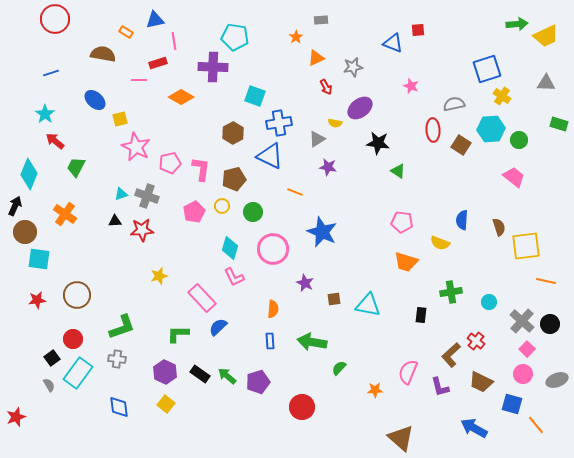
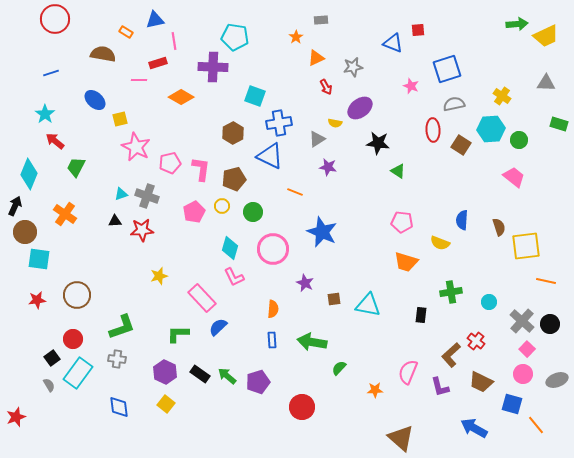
blue square at (487, 69): moved 40 px left
blue rectangle at (270, 341): moved 2 px right, 1 px up
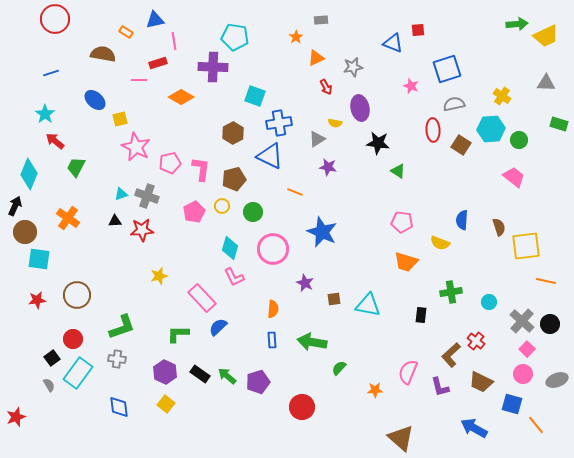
purple ellipse at (360, 108): rotated 65 degrees counterclockwise
orange cross at (65, 214): moved 3 px right, 4 px down
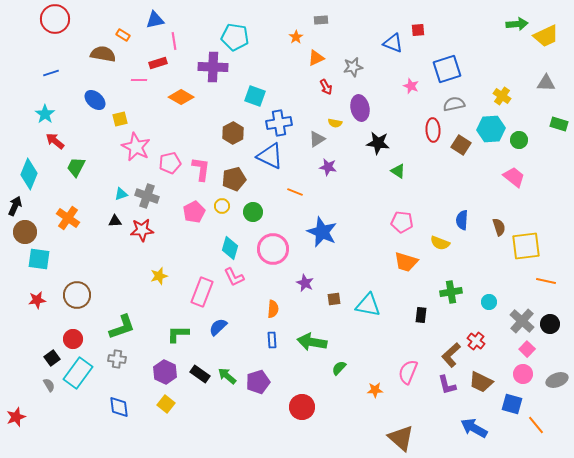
orange rectangle at (126, 32): moved 3 px left, 3 px down
pink rectangle at (202, 298): moved 6 px up; rotated 64 degrees clockwise
purple L-shape at (440, 387): moved 7 px right, 2 px up
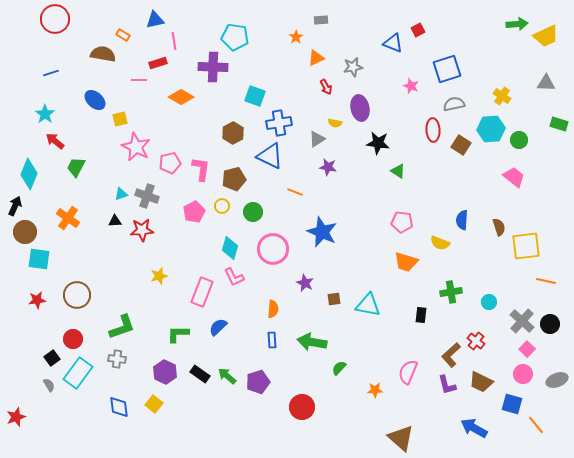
red square at (418, 30): rotated 24 degrees counterclockwise
yellow square at (166, 404): moved 12 px left
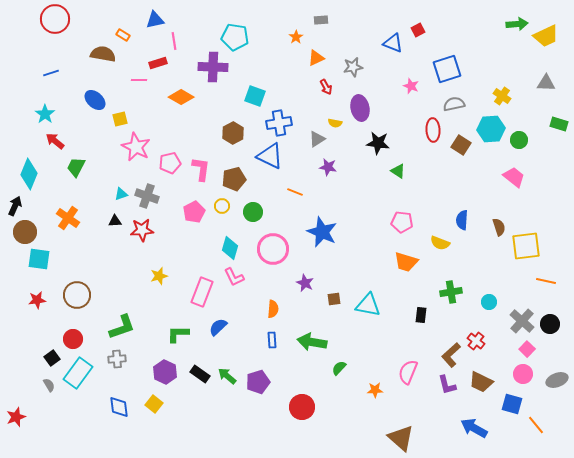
gray cross at (117, 359): rotated 12 degrees counterclockwise
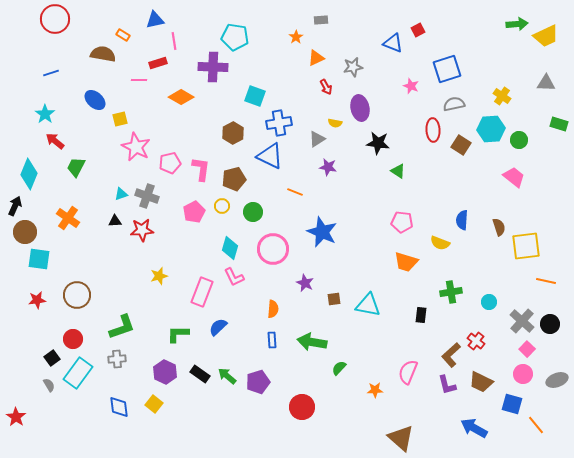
red star at (16, 417): rotated 18 degrees counterclockwise
